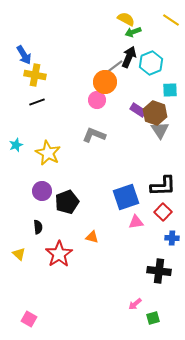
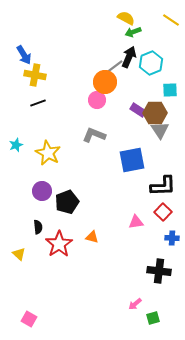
yellow semicircle: moved 1 px up
black line: moved 1 px right, 1 px down
brown hexagon: rotated 20 degrees counterclockwise
blue square: moved 6 px right, 37 px up; rotated 8 degrees clockwise
red star: moved 10 px up
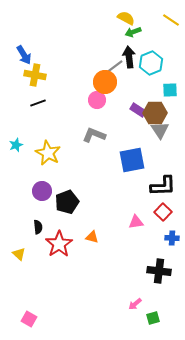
black arrow: rotated 30 degrees counterclockwise
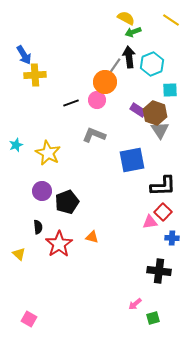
cyan hexagon: moved 1 px right, 1 px down
gray line: rotated 18 degrees counterclockwise
yellow cross: rotated 15 degrees counterclockwise
black line: moved 33 px right
brown hexagon: rotated 20 degrees clockwise
pink triangle: moved 14 px right
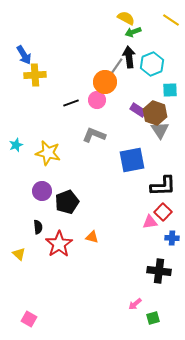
gray line: moved 2 px right
yellow star: rotated 15 degrees counterclockwise
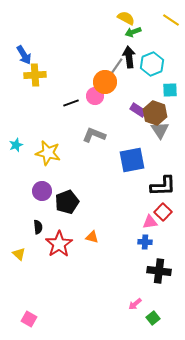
pink circle: moved 2 px left, 4 px up
blue cross: moved 27 px left, 4 px down
green square: rotated 24 degrees counterclockwise
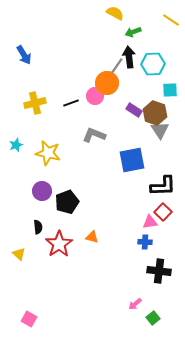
yellow semicircle: moved 11 px left, 5 px up
cyan hexagon: moved 1 px right; rotated 20 degrees clockwise
yellow cross: moved 28 px down; rotated 10 degrees counterclockwise
orange circle: moved 2 px right, 1 px down
purple rectangle: moved 4 px left
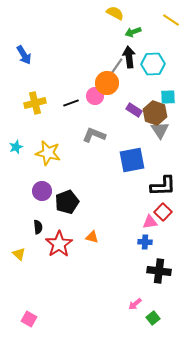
cyan square: moved 2 px left, 7 px down
cyan star: moved 2 px down
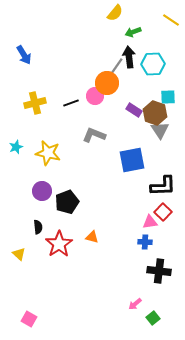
yellow semicircle: rotated 102 degrees clockwise
